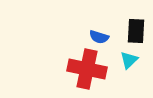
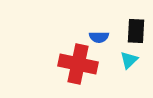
blue semicircle: rotated 18 degrees counterclockwise
red cross: moved 9 px left, 5 px up
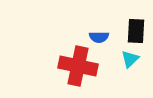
cyan triangle: moved 1 px right, 1 px up
red cross: moved 2 px down
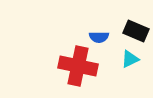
black rectangle: rotated 70 degrees counterclockwise
cyan triangle: rotated 18 degrees clockwise
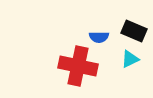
black rectangle: moved 2 px left
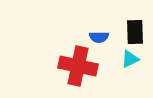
black rectangle: moved 1 px right, 1 px down; rotated 65 degrees clockwise
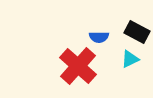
black rectangle: moved 2 px right; rotated 60 degrees counterclockwise
red cross: rotated 30 degrees clockwise
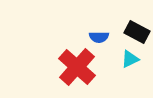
red cross: moved 1 px left, 1 px down
